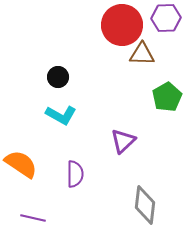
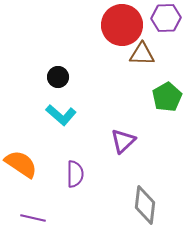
cyan L-shape: rotated 12 degrees clockwise
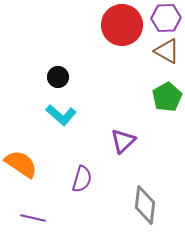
brown triangle: moved 25 px right, 3 px up; rotated 28 degrees clockwise
purple semicircle: moved 7 px right, 5 px down; rotated 16 degrees clockwise
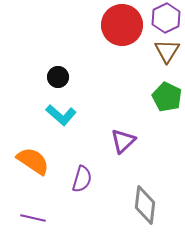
purple hexagon: rotated 24 degrees counterclockwise
brown triangle: rotated 32 degrees clockwise
green pentagon: rotated 16 degrees counterclockwise
orange semicircle: moved 12 px right, 3 px up
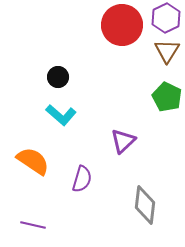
purple line: moved 7 px down
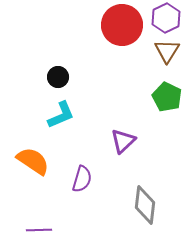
cyan L-shape: rotated 64 degrees counterclockwise
purple line: moved 6 px right, 5 px down; rotated 15 degrees counterclockwise
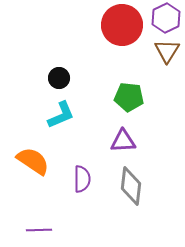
black circle: moved 1 px right, 1 px down
green pentagon: moved 38 px left; rotated 20 degrees counterclockwise
purple triangle: rotated 40 degrees clockwise
purple semicircle: rotated 16 degrees counterclockwise
gray diamond: moved 14 px left, 19 px up
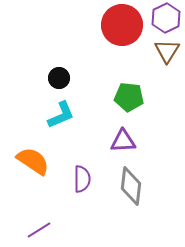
purple line: rotated 30 degrees counterclockwise
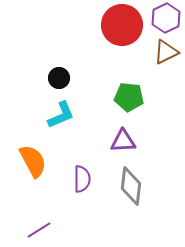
brown triangle: moved 1 px left, 1 px down; rotated 32 degrees clockwise
orange semicircle: rotated 28 degrees clockwise
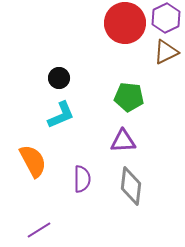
red circle: moved 3 px right, 2 px up
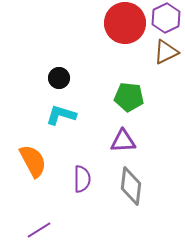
cyan L-shape: rotated 140 degrees counterclockwise
